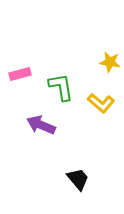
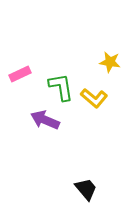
pink rectangle: rotated 10 degrees counterclockwise
yellow L-shape: moved 7 px left, 5 px up
purple arrow: moved 4 px right, 5 px up
black trapezoid: moved 8 px right, 10 px down
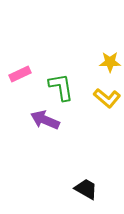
yellow star: rotated 10 degrees counterclockwise
yellow L-shape: moved 13 px right
black trapezoid: rotated 20 degrees counterclockwise
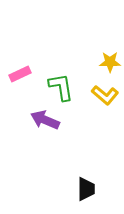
yellow L-shape: moved 2 px left, 3 px up
black trapezoid: rotated 60 degrees clockwise
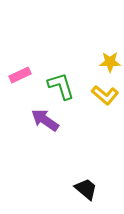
pink rectangle: moved 1 px down
green L-shape: moved 1 px up; rotated 8 degrees counterclockwise
purple arrow: rotated 12 degrees clockwise
black trapezoid: rotated 50 degrees counterclockwise
